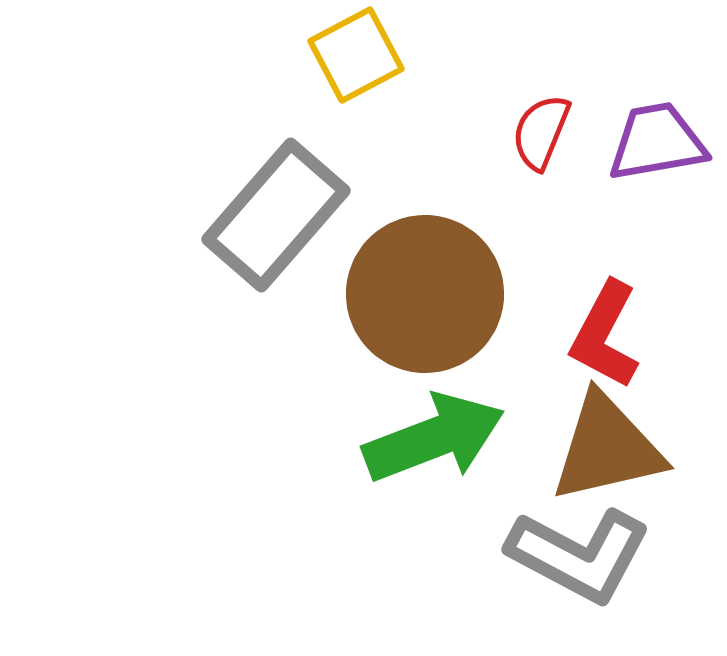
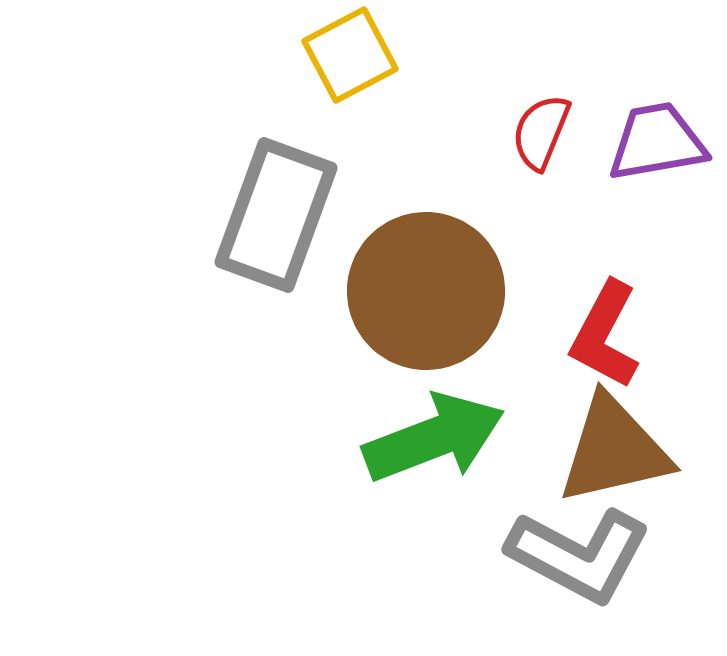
yellow square: moved 6 px left
gray rectangle: rotated 21 degrees counterclockwise
brown circle: moved 1 px right, 3 px up
brown triangle: moved 7 px right, 2 px down
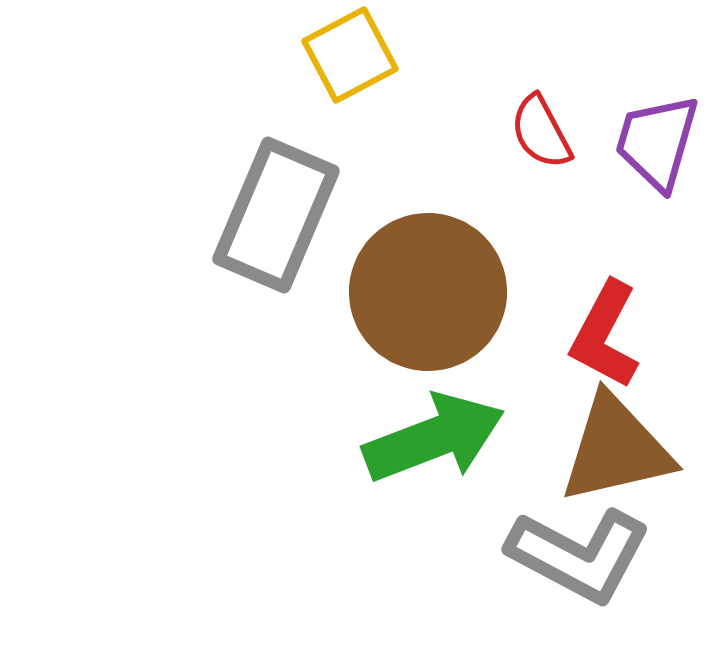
red semicircle: rotated 50 degrees counterclockwise
purple trapezoid: rotated 64 degrees counterclockwise
gray rectangle: rotated 3 degrees clockwise
brown circle: moved 2 px right, 1 px down
brown triangle: moved 2 px right, 1 px up
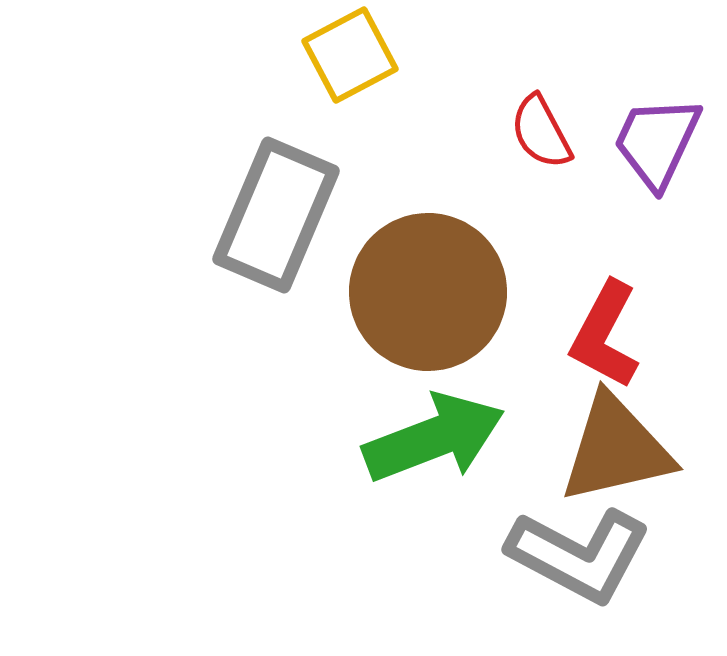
purple trapezoid: rotated 9 degrees clockwise
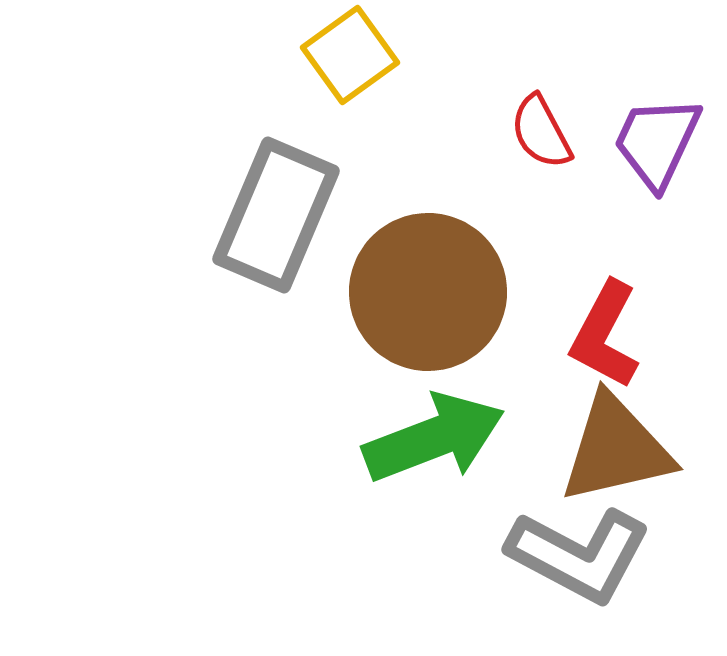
yellow square: rotated 8 degrees counterclockwise
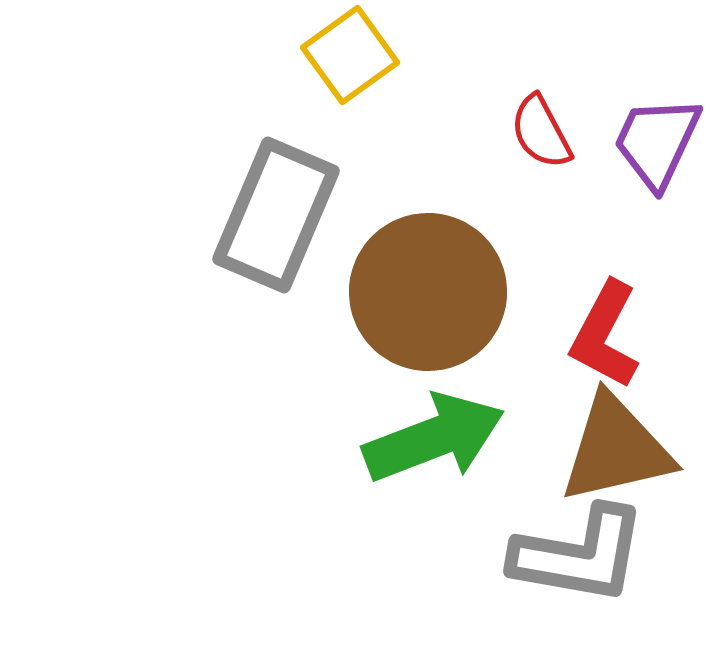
gray L-shape: rotated 18 degrees counterclockwise
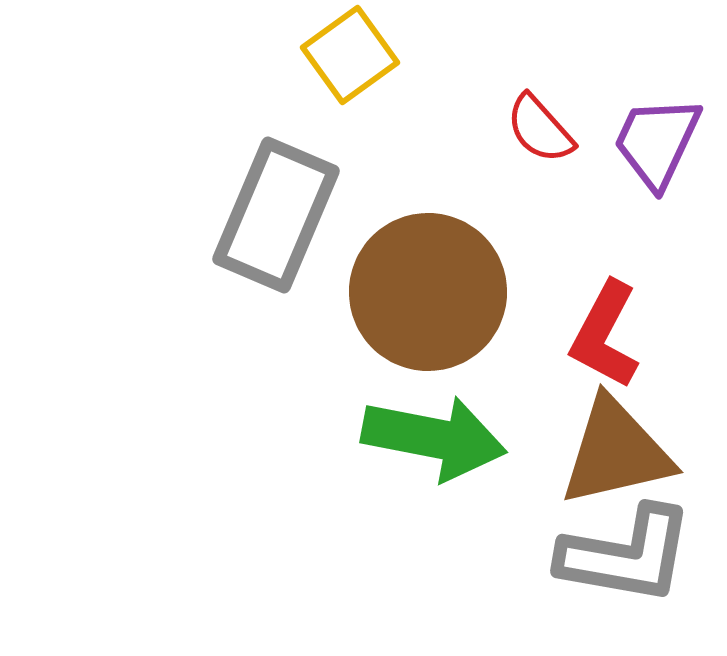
red semicircle: moved 1 px left, 3 px up; rotated 14 degrees counterclockwise
green arrow: rotated 32 degrees clockwise
brown triangle: moved 3 px down
gray L-shape: moved 47 px right
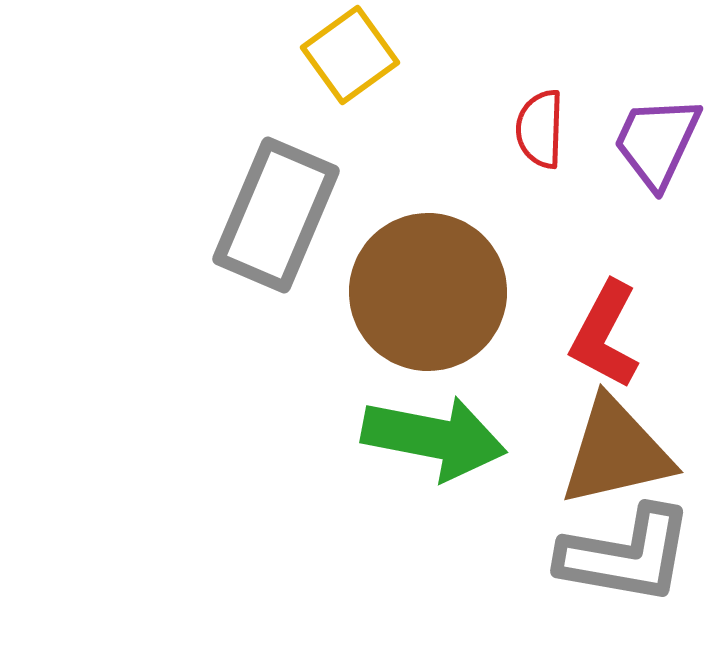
red semicircle: rotated 44 degrees clockwise
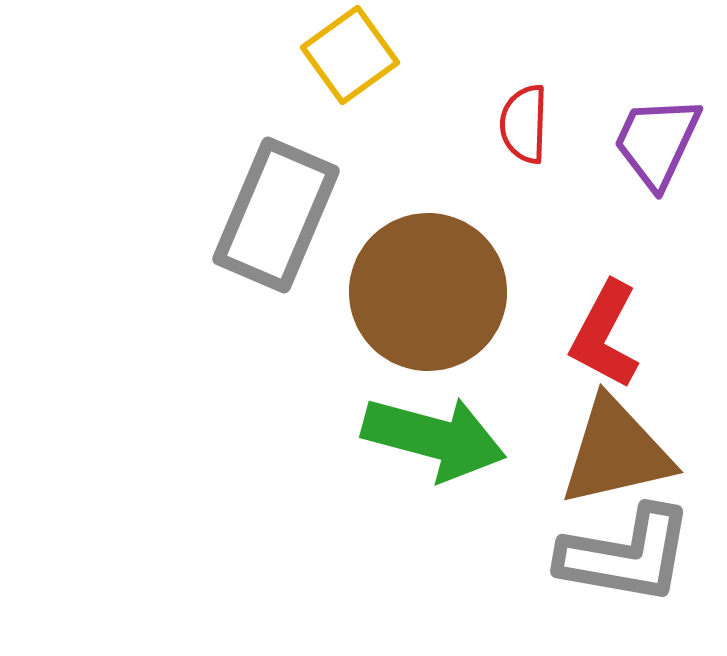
red semicircle: moved 16 px left, 5 px up
green arrow: rotated 4 degrees clockwise
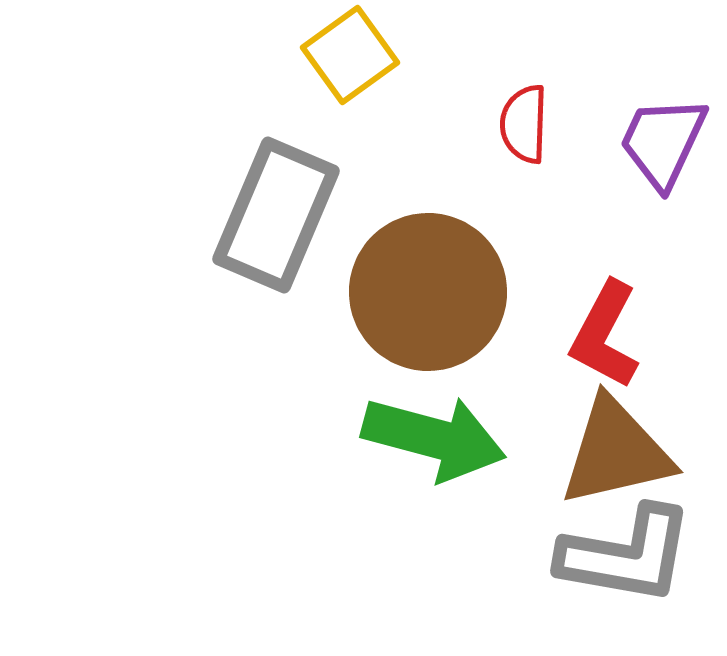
purple trapezoid: moved 6 px right
